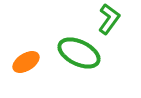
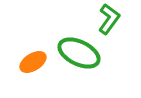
orange ellipse: moved 7 px right
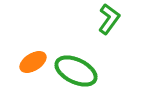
green ellipse: moved 3 px left, 18 px down
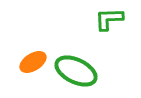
green L-shape: rotated 128 degrees counterclockwise
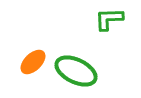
orange ellipse: rotated 12 degrees counterclockwise
